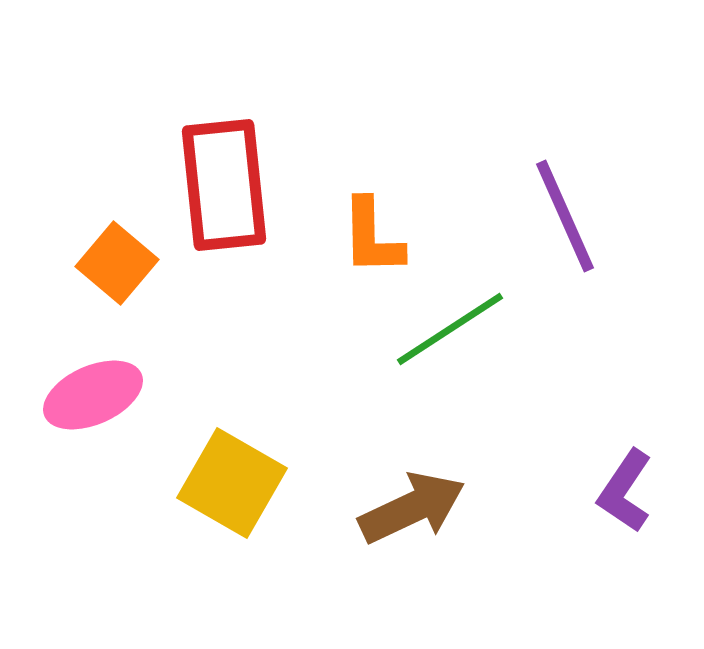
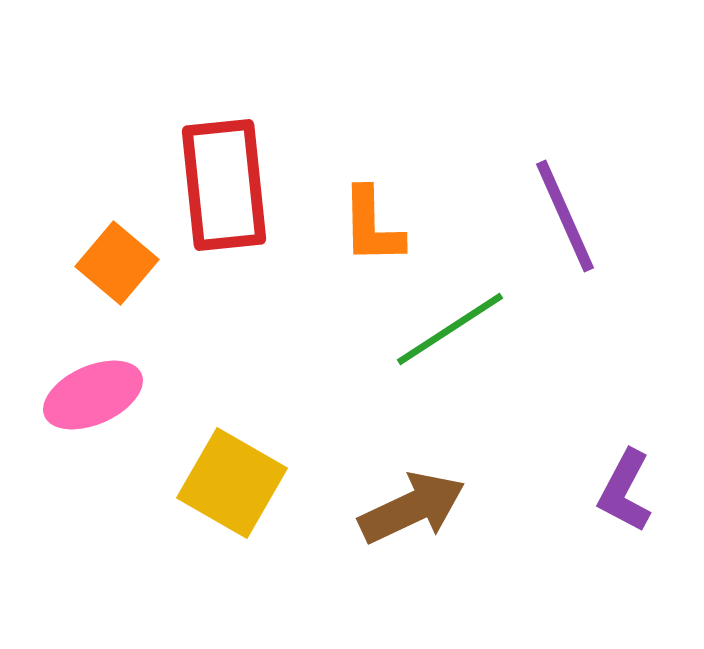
orange L-shape: moved 11 px up
purple L-shape: rotated 6 degrees counterclockwise
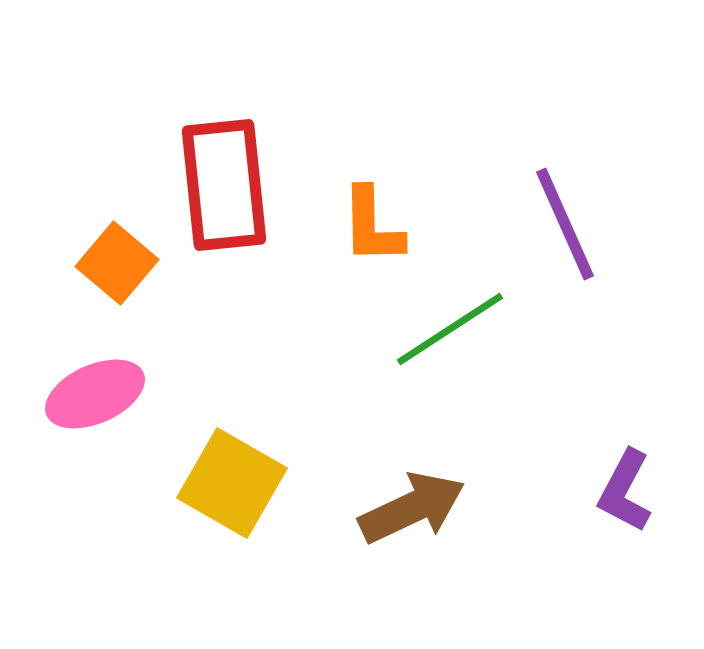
purple line: moved 8 px down
pink ellipse: moved 2 px right, 1 px up
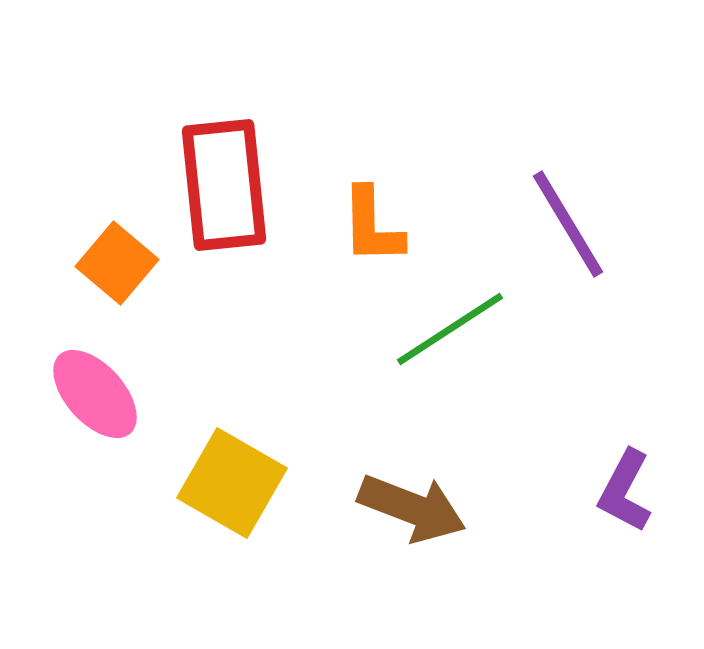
purple line: moved 3 px right; rotated 7 degrees counterclockwise
pink ellipse: rotated 72 degrees clockwise
brown arrow: rotated 46 degrees clockwise
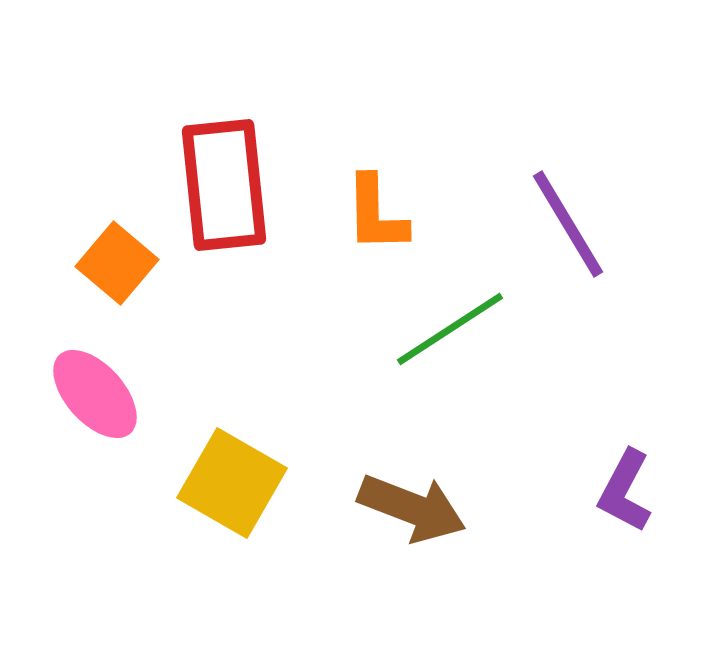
orange L-shape: moved 4 px right, 12 px up
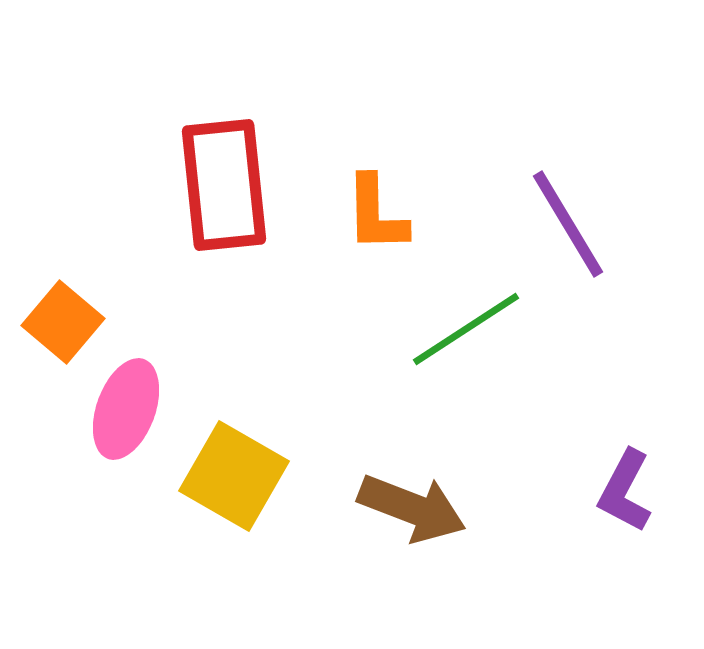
orange square: moved 54 px left, 59 px down
green line: moved 16 px right
pink ellipse: moved 31 px right, 15 px down; rotated 62 degrees clockwise
yellow square: moved 2 px right, 7 px up
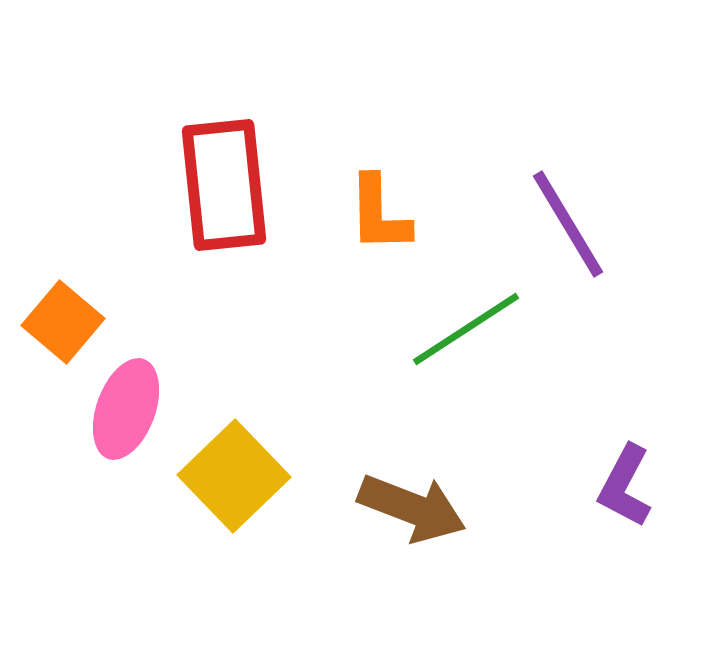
orange L-shape: moved 3 px right
yellow square: rotated 16 degrees clockwise
purple L-shape: moved 5 px up
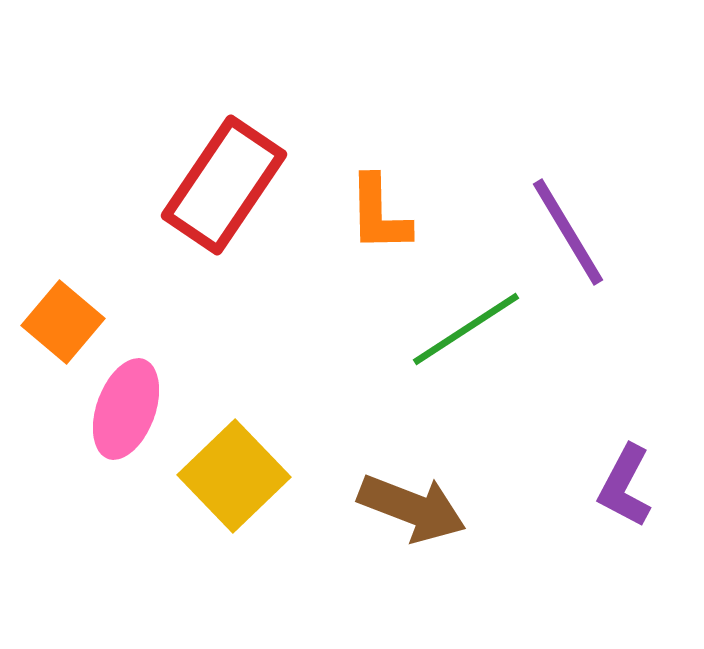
red rectangle: rotated 40 degrees clockwise
purple line: moved 8 px down
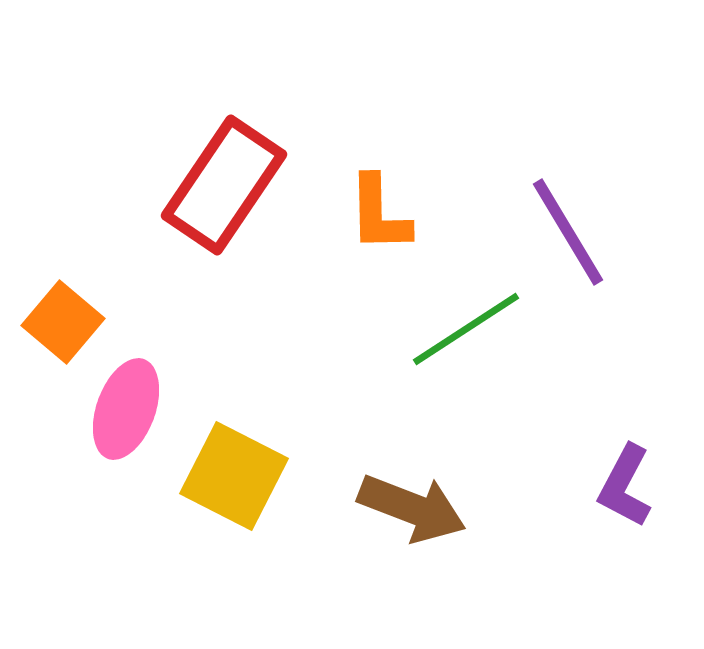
yellow square: rotated 19 degrees counterclockwise
